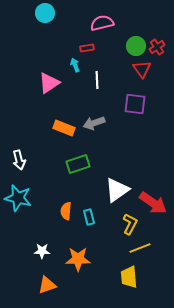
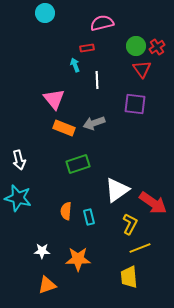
pink triangle: moved 5 px right, 16 px down; rotated 35 degrees counterclockwise
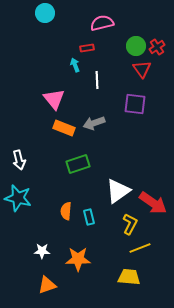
white triangle: moved 1 px right, 1 px down
yellow trapezoid: rotated 100 degrees clockwise
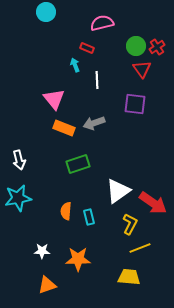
cyan circle: moved 1 px right, 1 px up
red rectangle: rotated 32 degrees clockwise
cyan star: rotated 24 degrees counterclockwise
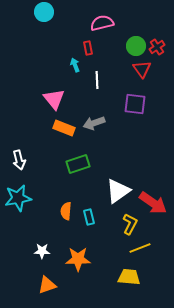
cyan circle: moved 2 px left
red rectangle: moved 1 px right; rotated 56 degrees clockwise
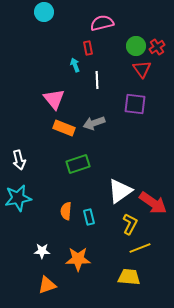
white triangle: moved 2 px right
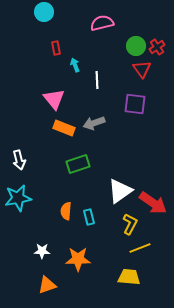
red rectangle: moved 32 px left
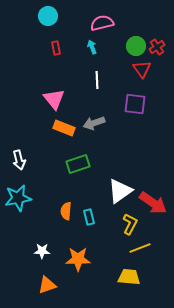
cyan circle: moved 4 px right, 4 px down
cyan arrow: moved 17 px right, 18 px up
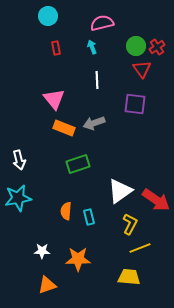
red arrow: moved 3 px right, 3 px up
